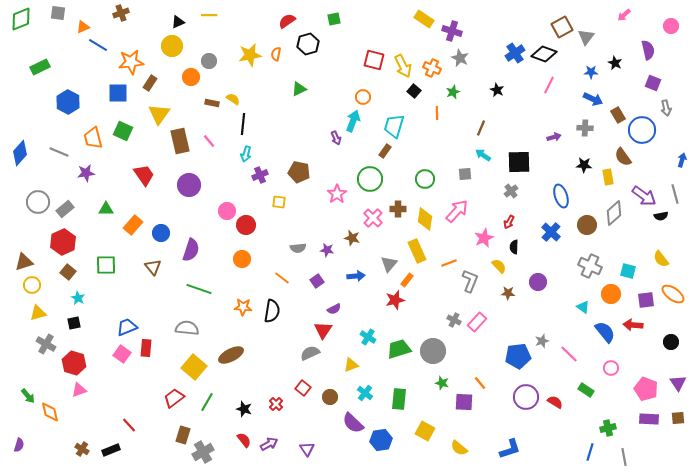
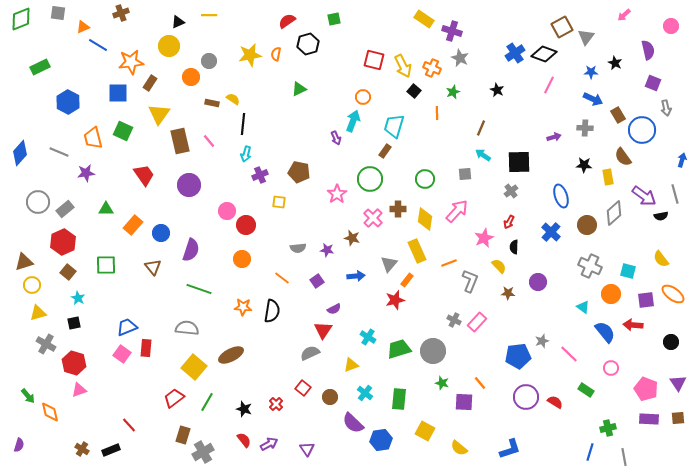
yellow circle at (172, 46): moved 3 px left
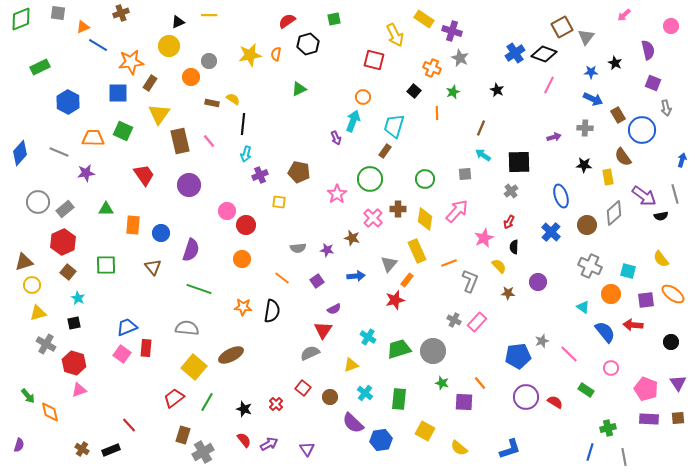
yellow arrow at (403, 66): moved 8 px left, 31 px up
orange trapezoid at (93, 138): rotated 105 degrees clockwise
orange rectangle at (133, 225): rotated 36 degrees counterclockwise
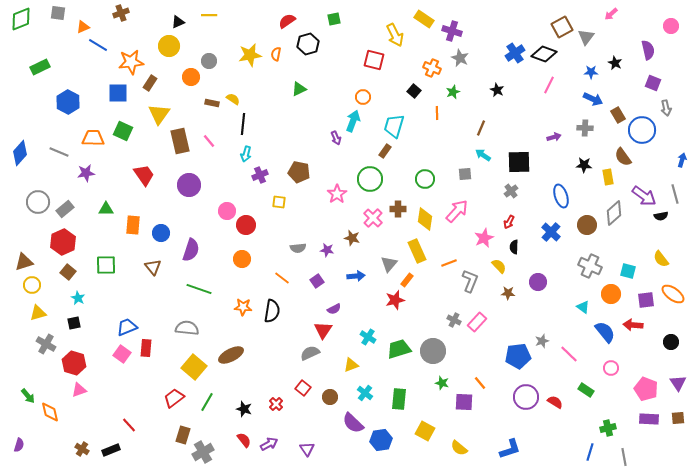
pink arrow at (624, 15): moved 13 px left, 1 px up
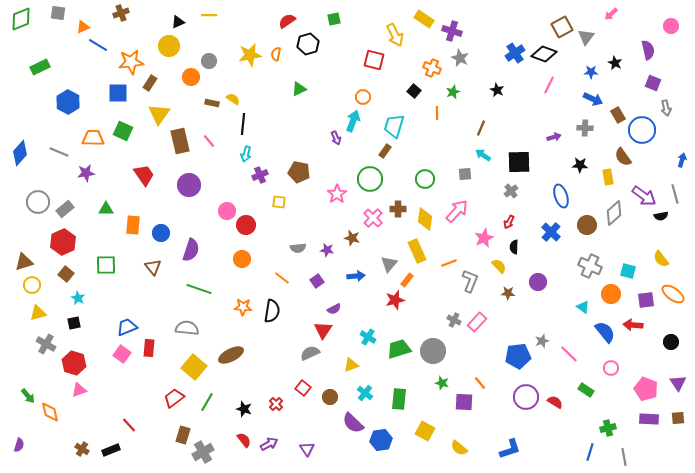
black star at (584, 165): moved 4 px left
brown square at (68, 272): moved 2 px left, 2 px down
red rectangle at (146, 348): moved 3 px right
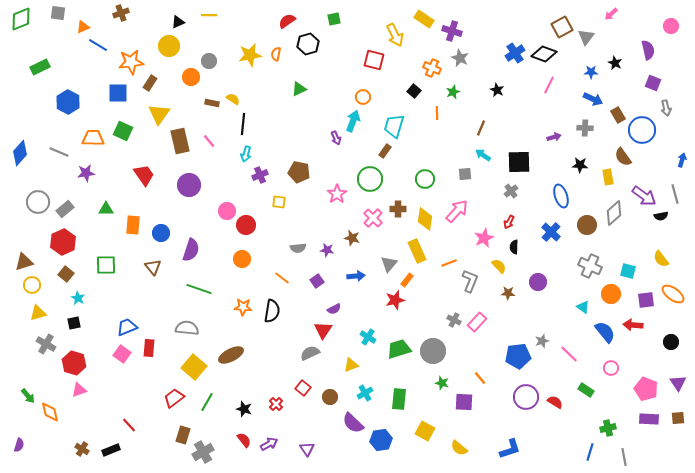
orange line at (480, 383): moved 5 px up
cyan cross at (365, 393): rotated 21 degrees clockwise
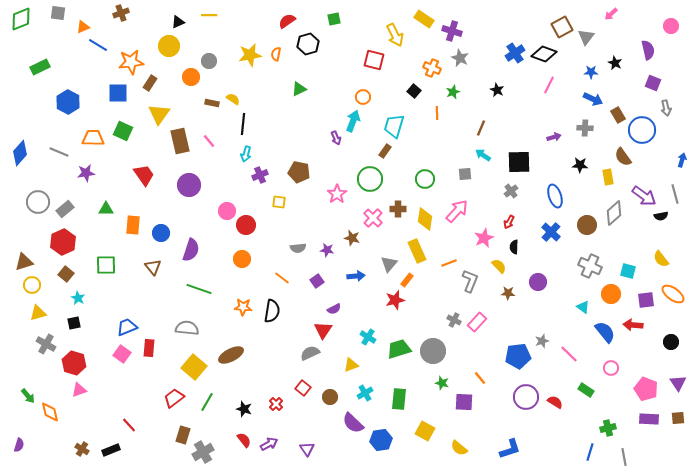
blue ellipse at (561, 196): moved 6 px left
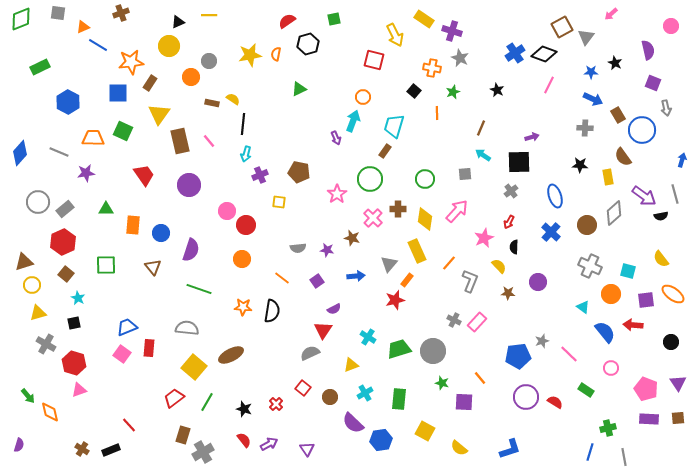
orange cross at (432, 68): rotated 12 degrees counterclockwise
purple arrow at (554, 137): moved 22 px left
orange line at (449, 263): rotated 28 degrees counterclockwise
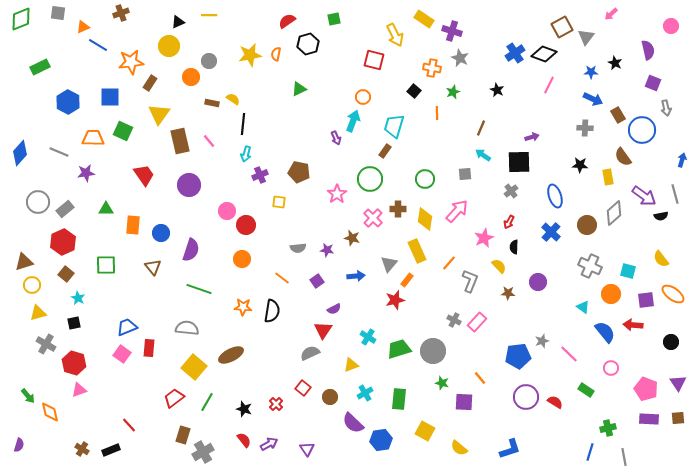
blue square at (118, 93): moved 8 px left, 4 px down
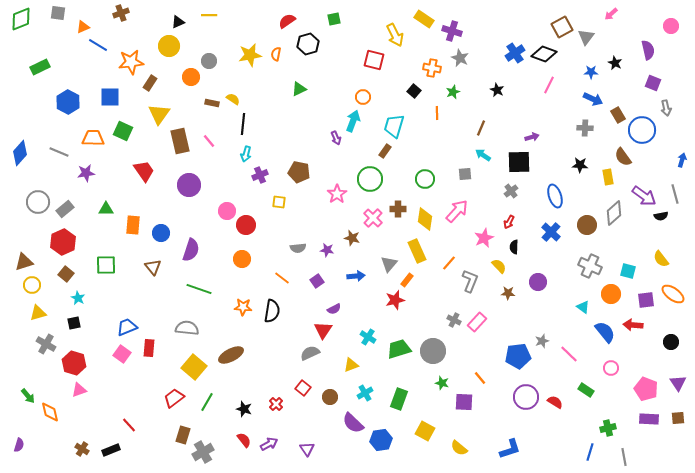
red trapezoid at (144, 175): moved 4 px up
green rectangle at (399, 399): rotated 15 degrees clockwise
